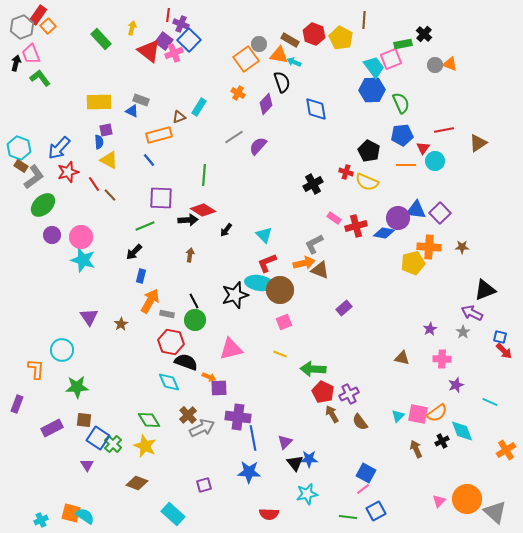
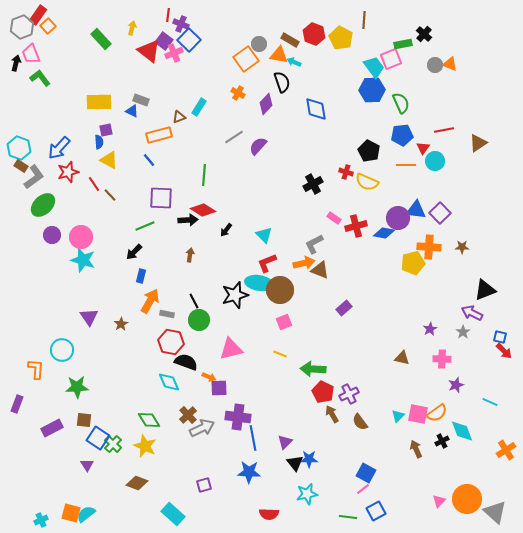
green circle at (195, 320): moved 4 px right
cyan semicircle at (85, 516): moved 1 px right, 2 px up; rotated 72 degrees counterclockwise
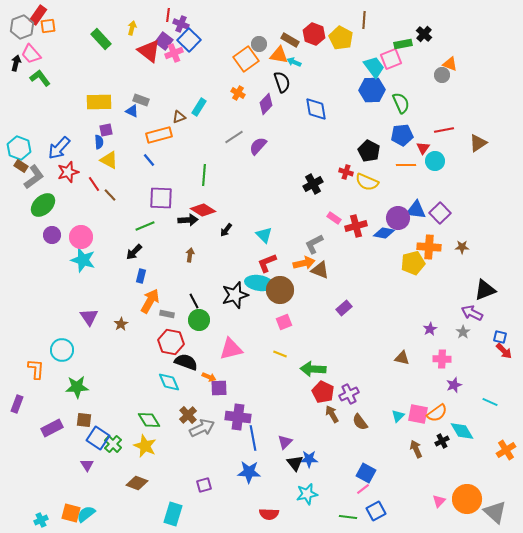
orange square at (48, 26): rotated 35 degrees clockwise
pink trapezoid at (31, 54): rotated 20 degrees counterclockwise
gray circle at (435, 65): moved 7 px right, 10 px down
purple star at (456, 385): moved 2 px left
cyan diamond at (462, 431): rotated 10 degrees counterclockwise
cyan rectangle at (173, 514): rotated 65 degrees clockwise
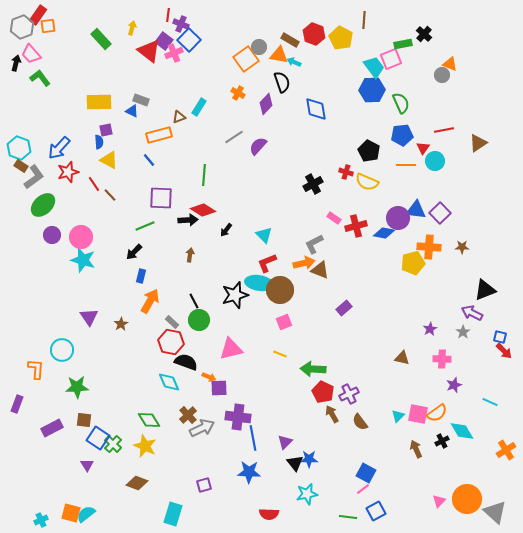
gray circle at (259, 44): moved 3 px down
gray rectangle at (167, 314): moved 5 px right, 8 px down; rotated 32 degrees clockwise
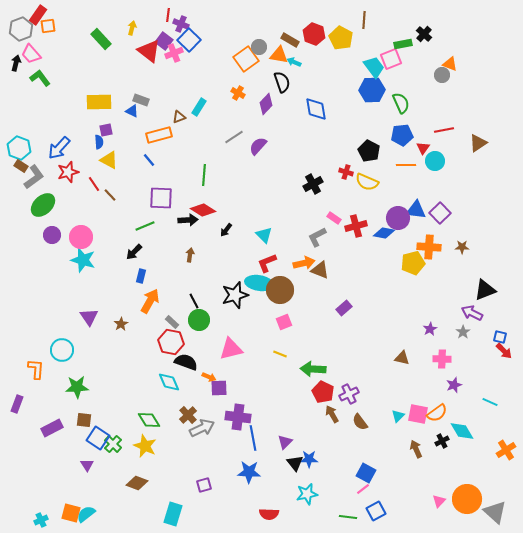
gray hexagon at (22, 27): moved 1 px left, 2 px down
gray L-shape at (314, 244): moved 3 px right, 7 px up
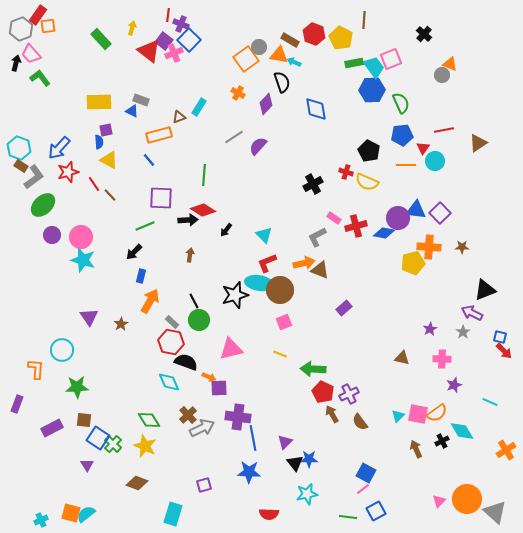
green rectangle at (403, 44): moved 49 px left, 19 px down
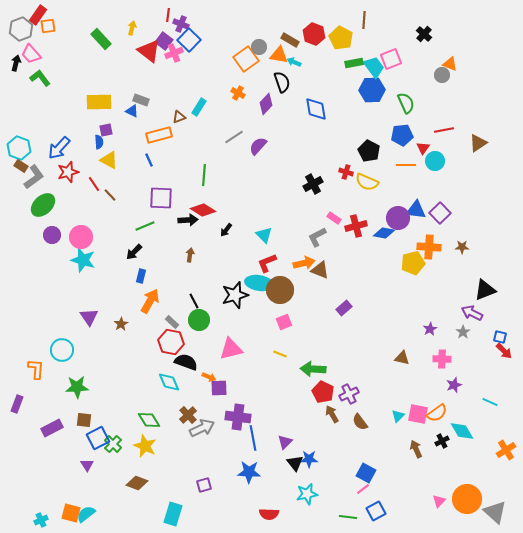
green semicircle at (401, 103): moved 5 px right
blue line at (149, 160): rotated 16 degrees clockwise
blue square at (98, 438): rotated 30 degrees clockwise
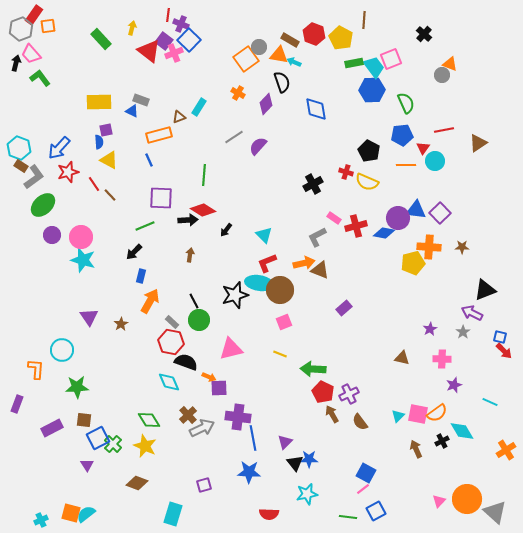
red rectangle at (38, 15): moved 4 px left
